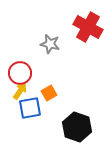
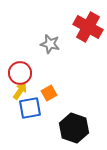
black hexagon: moved 3 px left, 1 px down
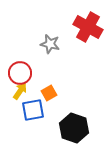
blue square: moved 3 px right, 2 px down
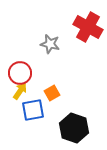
orange square: moved 3 px right
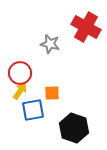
red cross: moved 2 px left
orange square: rotated 28 degrees clockwise
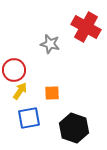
red circle: moved 6 px left, 3 px up
blue square: moved 4 px left, 8 px down
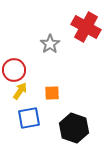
gray star: rotated 24 degrees clockwise
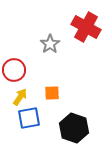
yellow arrow: moved 6 px down
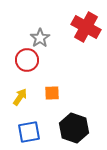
gray star: moved 10 px left, 6 px up
red circle: moved 13 px right, 10 px up
blue square: moved 14 px down
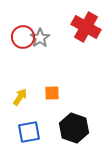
red circle: moved 4 px left, 23 px up
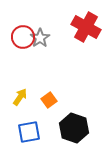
orange square: moved 3 px left, 7 px down; rotated 35 degrees counterclockwise
